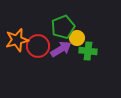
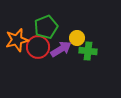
green pentagon: moved 17 px left
red circle: moved 1 px down
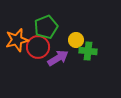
yellow circle: moved 1 px left, 2 px down
purple arrow: moved 3 px left, 9 px down
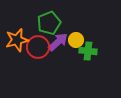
green pentagon: moved 3 px right, 4 px up
purple arrow: moved 16 px up; rotated 10 degrees counterclockwise
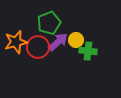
orange star: moved 1 px left, 2 px down
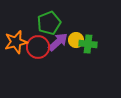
green cross: moved 7 px up
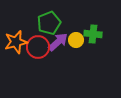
green cross: moved 5 px right, 10 px up
